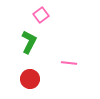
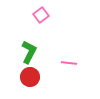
green L-shape: moved 10 px down
red circle: moved 2 px up
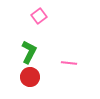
pink square: moved 2 px left, 1 px down
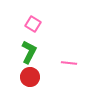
pink square: moved 6 px left, 8 px down; rotated 21 degrees counterclockwise
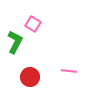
green L-shape: moved 14 px left, 10 px up
pink line: moved 8 px down
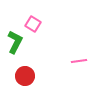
pink line: moved 10 px right, 10 px up; rotated 14 degrees counterclockwise
red circle: moved 5 px left, 1 px up
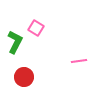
pink square: moved 3 px right, 4 px down
red circle: moved 1 px left, 1 px down
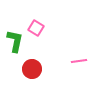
green L-shape: moved 1 px up; rotated 15 degrees counterclockwise
red circle: moved 8 px right, 8 px up
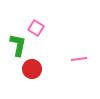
green L-shape: moved 3 px right, 4 px down
pink line: moved 2 px up
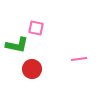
pink square: rotated 21 degrees counterclockwise
green L-shape: moved 1 px left; rotated 90 degrees clockwise
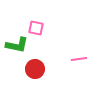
red circle: moved 3 px right
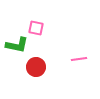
red circle: moved 1 px right, 2 px up
